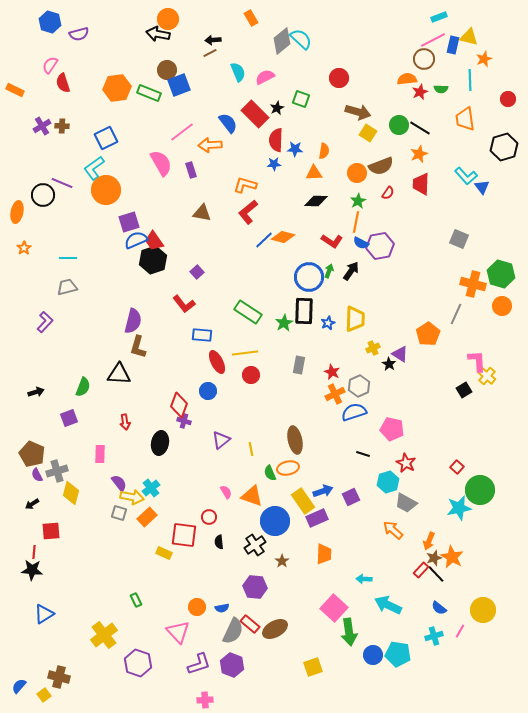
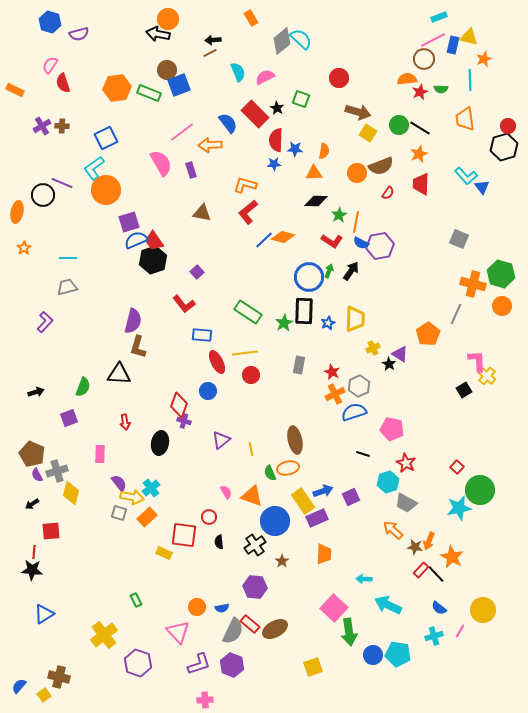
red circle at (508, 99): moved 27 px down
black star at (277, 108): rotated 16 degrees counterclockwise
green star at (358, 201): moved 19 px left, 14 px down
brown star at (434, 558): moved 19 px left, 11 px up; rotated 28 degrees clockwise
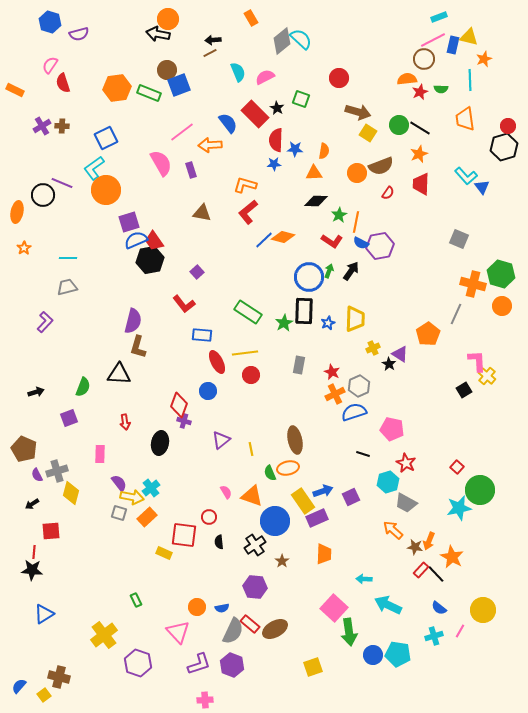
black hexagon at (153, 260): moved 3 px left; rotated 8 degrees clockwise
brown pentagon at (32, 454): moved 8 px left, 5 px up
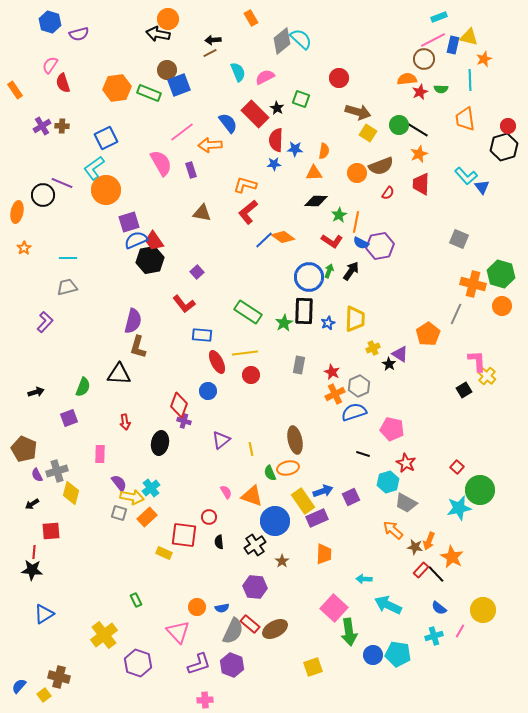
orange rectangle at (15, 90): rotated 30 degrees clockwise
black line at (420, 128): moved 2 px left, 2 px down
orange diamond at (283, 237): rotated 20 degrees clockwise
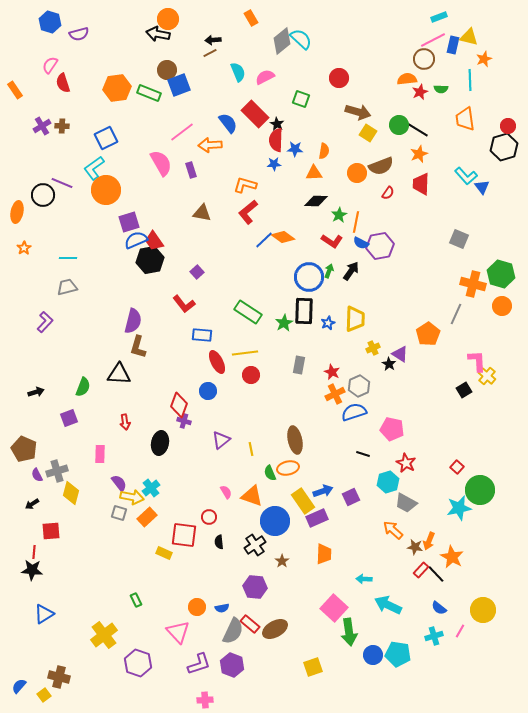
black star at (277, 108): moved 16 px down
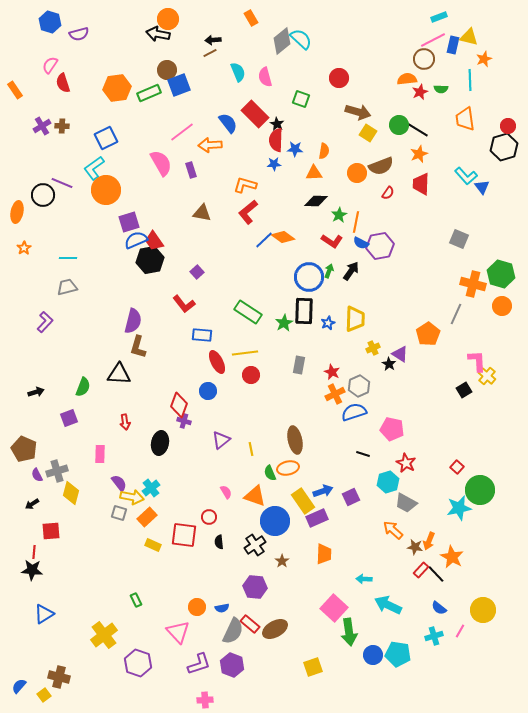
pink semicircle at (265, 77): rotated 78 degrees counterclockwise
green rectangle at (149, 93): rotated 45 degrees counterclockwise
orange triangle at (252, 496): moved 3 px right
yellow rectangle at (164, 553): moved 11 px left, 8 px up
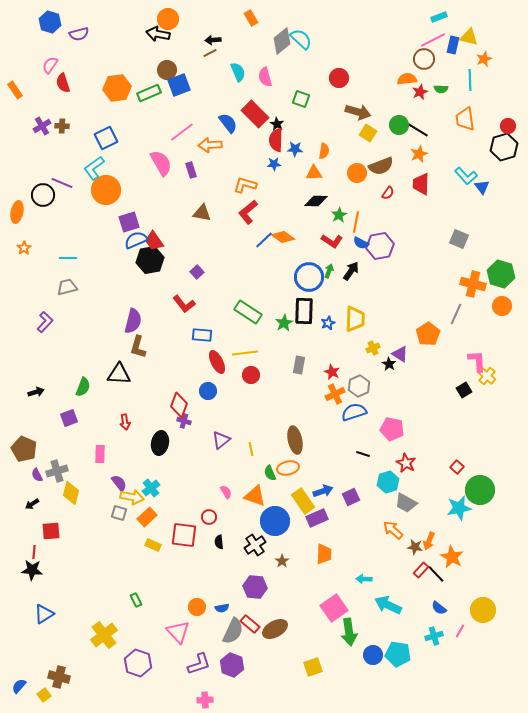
pink square at (334, 608): rotated 12 degrees clockwise
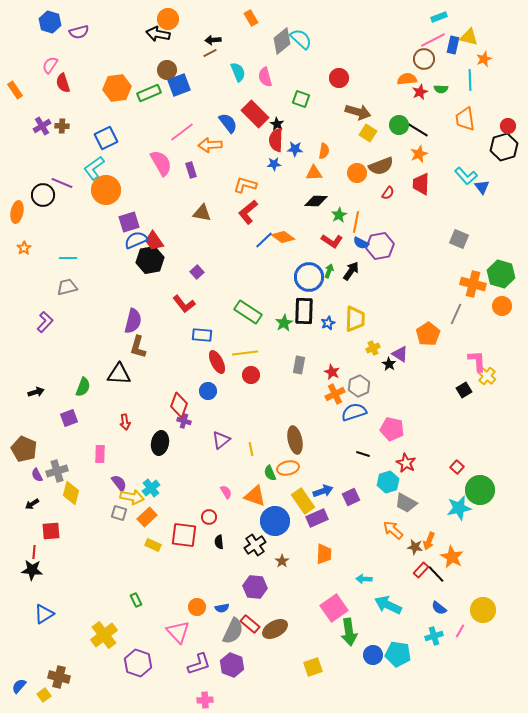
purple semicircle at (79, 34): moved 2 px up
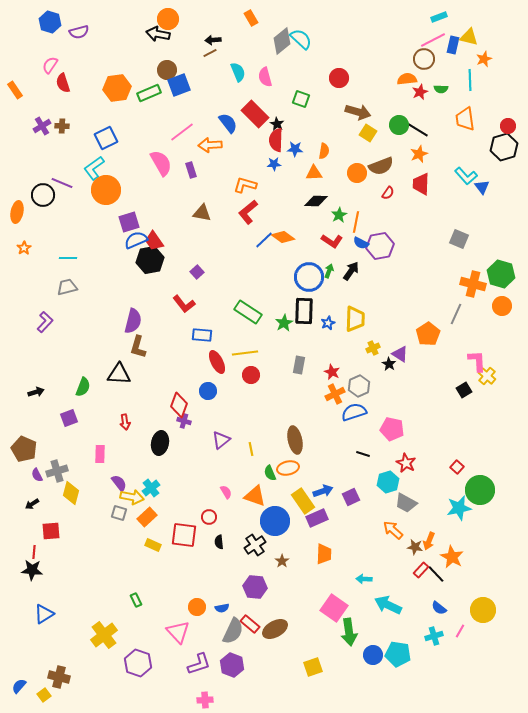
pink square at (334, 608): rotated 20 degrees counterclockwise
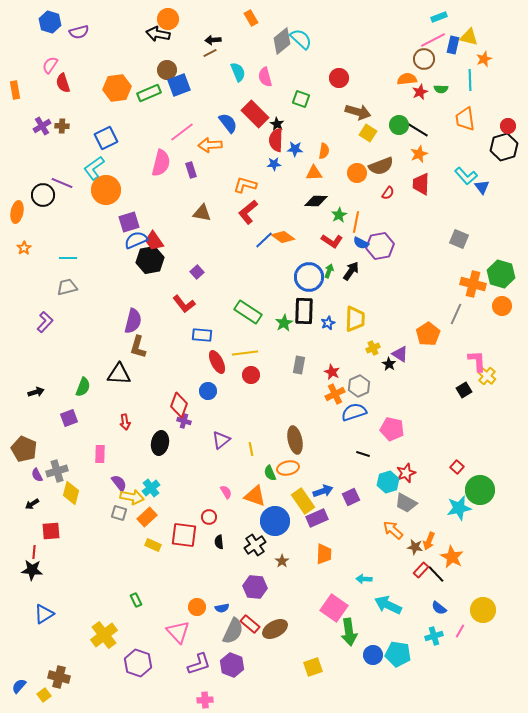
orange rectangle at (15, 90): rotated 24 degrees clockwise
pink semicircle at (161, 163): rotated 44 degrees clockwise
red star at (406, 463): moved 10 px down; rotated 24 degrees clockwise
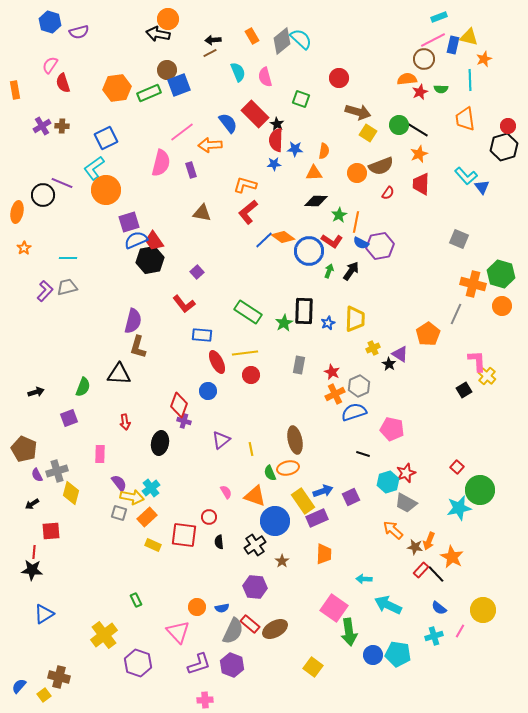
orange rectangle at (251, 18): moved 1 px right, 18 px down
blue circle at (309, 277): moved 26 px up
purple L-shape at (45, 322): moved 31 px up
yellow square at (313, 667): rotated 36 degrees counterclockwise
